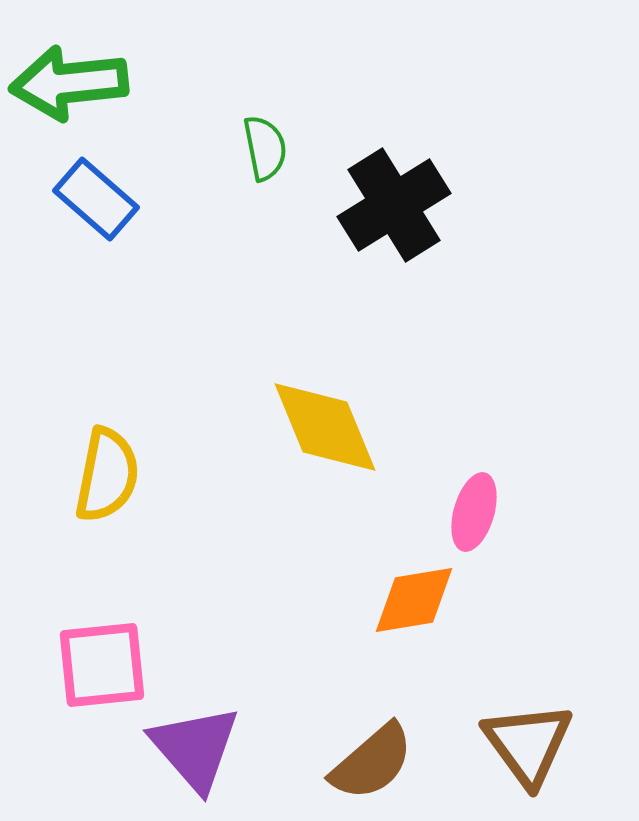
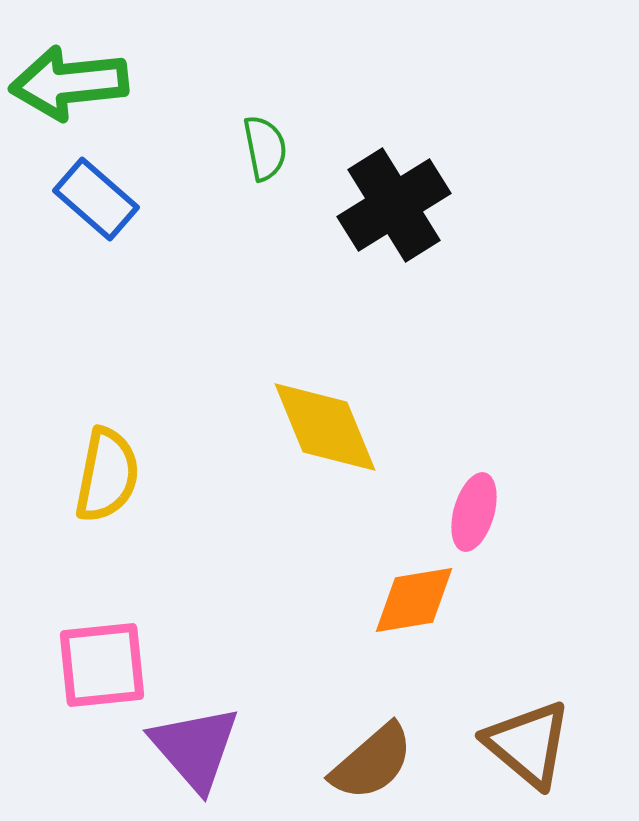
brown triangle: rotated 14 degrees counterclockwise
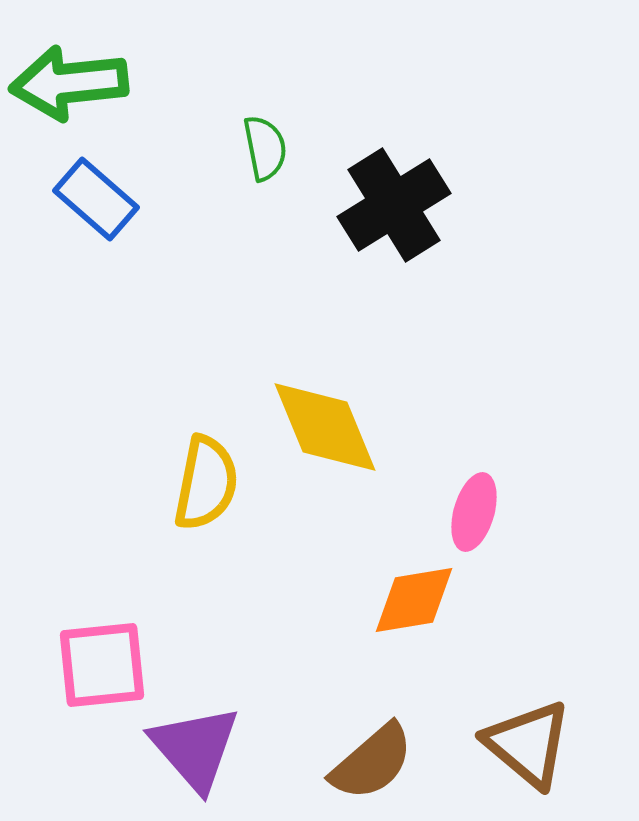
yellow semicircle: moved 99 px right, 8 px down
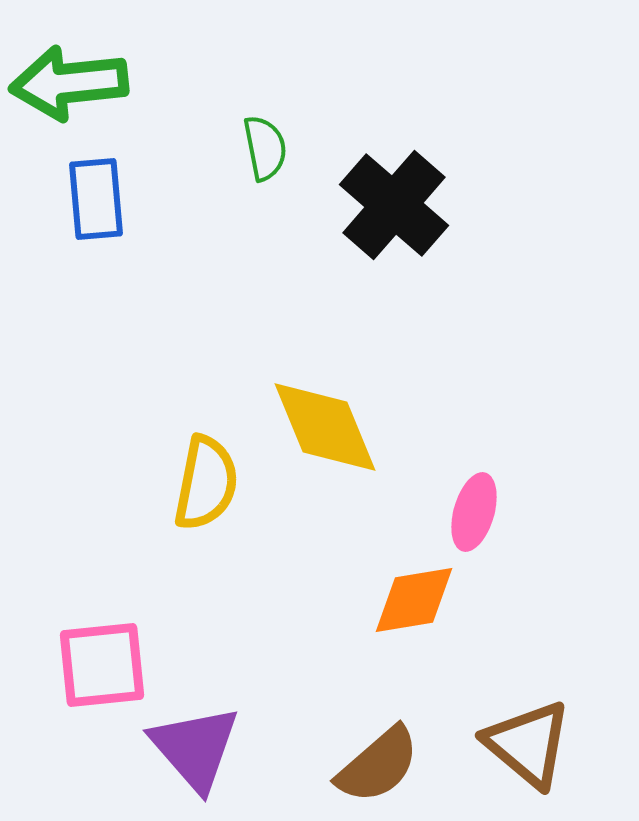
blue rectangle: rotated 44 degrees clockwise
black cross: rotated 17 degrees counterclockwise
brown semicircle: moved 6 px right, 3 px down
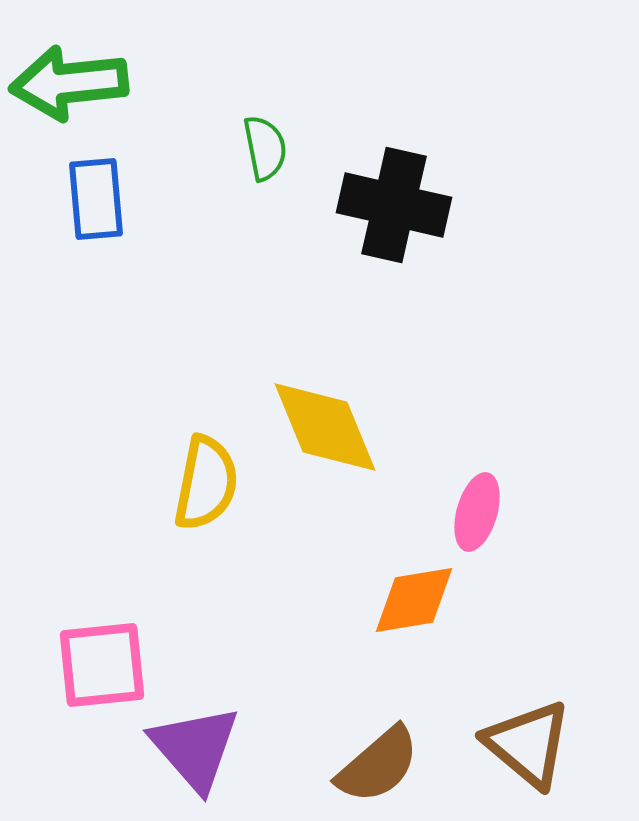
black cross: rotated 28 degrees counterclockwise
pink ellipse: moved 3 px right
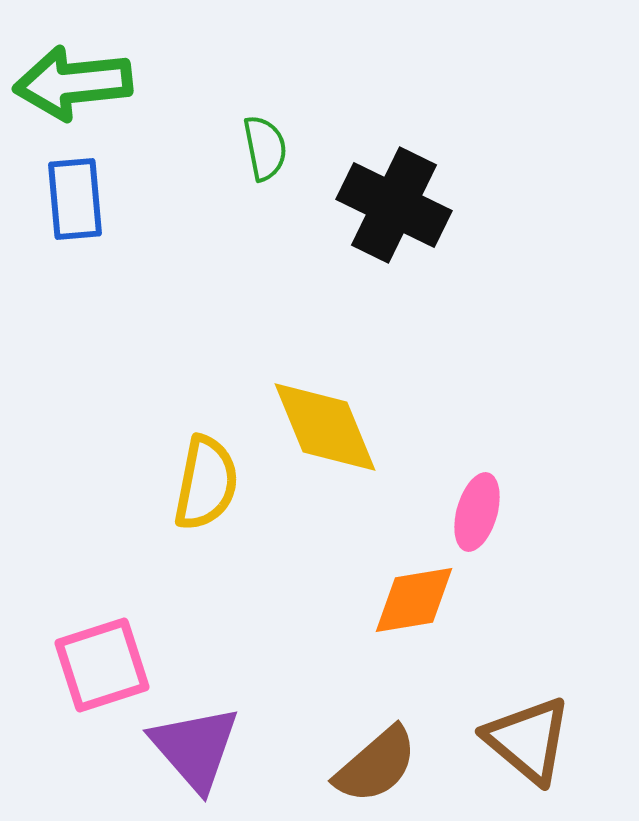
green arrow: moved 4 px right
blue rectangle: moved 21 px left
black cross: rotated 13 degrees clockwise
pink square: rotated 12 degrees counterclockwise
brown triangle: moved 4 px up
brown semicircle: moved 2 px left
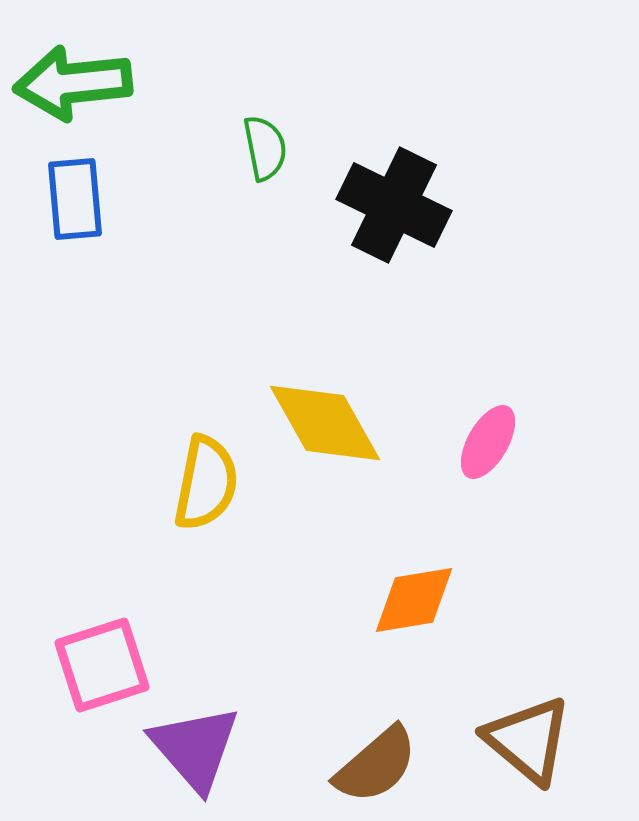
yellow diamond: moved 4 px up; rotated 7 degrees counterclockwise
pink ellipse: moved 11 px right, 70 px up; rotated 14 degrees clockwise
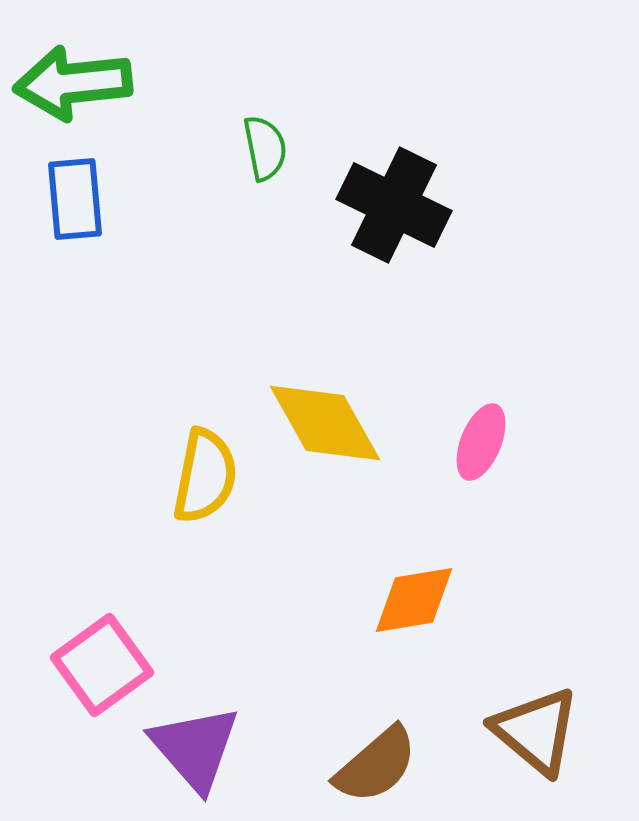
pink ellipse: moved 7 px left; rotated 8 degrees counterclockwise
yellow semicircle: moved 1 px left, 7 px up
pink square: rotated 18 degrees counterclockwise
brown triangle: moved 8 px right, 9 px up
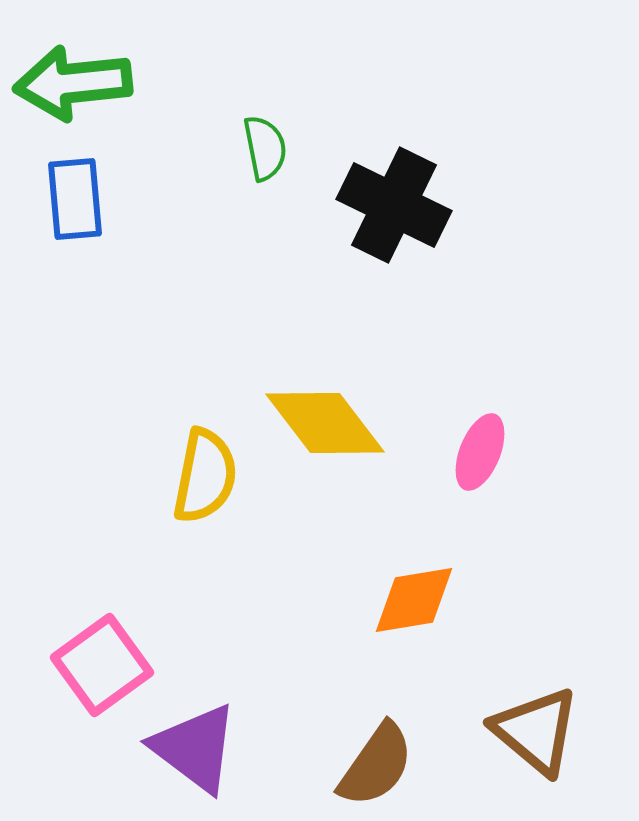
yellow diamond: rotated 8 degrees counterclockwise
pink ellipse: moved 1 px left, 10 px down
purple triangle: rotated 12 degrees counterclockwise
brown semicircle: rotated 14 degrees counterclockwise
